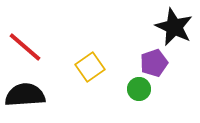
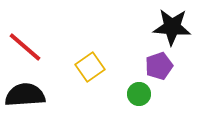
black star: moved 2 px left; rotated 21 degrees counterclockwise
purple pentagon: moved 5 px right, 3 px down
green circle: moved 5 px down
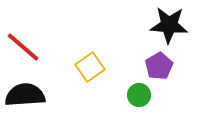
black star: moved 3 px left, 2 px up
red line: moved 2 px left
purple pentagon: rotated 12 degrees counterclockwise
green circle: moved 1 px down
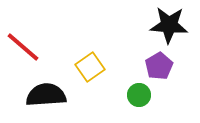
black semicircle: moved 21 px right
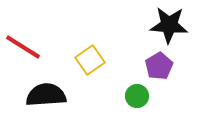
red line: rotated 9 degrees counterclockwise
yellow square: moved 7 px up
green circle: moved 2 px left, 1 px down
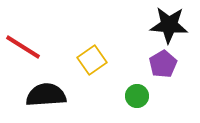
yellow square: moved 2 px right
purple pentagon: moved 4 px right, 2 px up
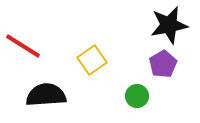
black star: rotated 15 degrees counterclockwise
red line: moved 1 px up
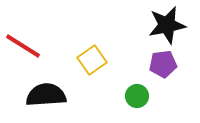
black star: moved 2 px left
purple pentagon: rotated 24 degrees clockwise
